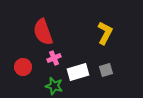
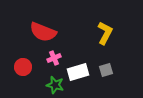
red semicircle: rotated 48 degrees counterclockwise
green star: moved 1 px right, 1 px up
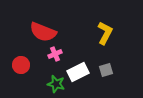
pink cross: moved 1 px right, 4 px up
red circle: moved 2 px left, 2 px up
white rectangle: rotated 10 degrees counterclockwise
green star: moved 1 px right, 1 px up
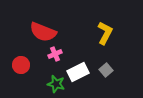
gray square: rotated 24 degrees counterclockwise
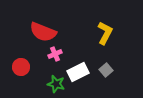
red circle: moved 2 px down
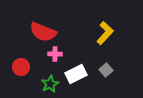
yellow L-shape: rotated 15 degrees clockwise
pink cross: rotated 24 degrees clockwise
white rectangle: moved 2 px left, 2 px down
green star: moved 6 px left; rotated 30 degrees clockwise
